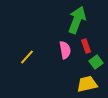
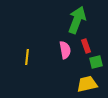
yellow line: rotated 35 degrees counterclockwise
green square: rotated 24 degrees clockwise
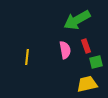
green arrow: rotated 140 degrees counterclockwise
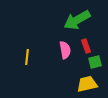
green square: moved 1 px left
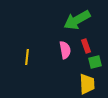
yellow trapezoid: rotated 100 degrees clockwise
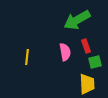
pink semicircle: moved 2 px down
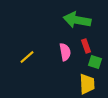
green arrow: rotated 40 degrees clockwise
yellow line: rotated 42 degrees clockwise
green square: rotated 32 degrees clockwise
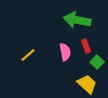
yellow line: moved 1 px right, 2 px up
green square: moved 2 px right; rotated 24 degrees clockwise
yellow trapezoid: rotated 45 degrees counterclockwise
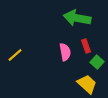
green arrow: moved 2 px up
yellow line: moved 13 px left
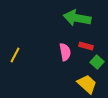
red rectangle: rotated 56 degrees counterclockwise
yellow line: rotated 21 degrees counterclockwise
